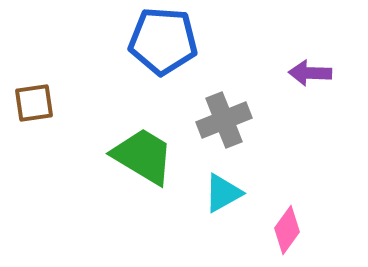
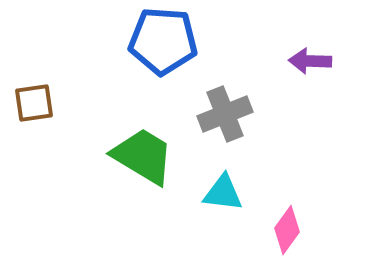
purple arrow: moved 12 px up
gray cross: moved 1 px right, 6 px up
cyan triangle: rotated 36 degrees clockwise
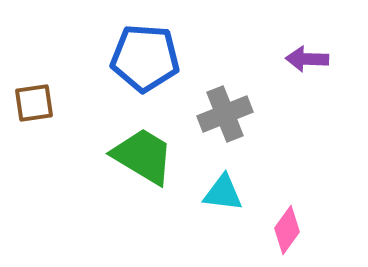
blue pentagon: moved 18 px left, 17 px down
purple arrow: moved 3 px left, 2 px up
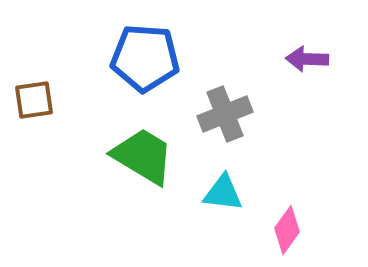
brown square: moved 3 px up
